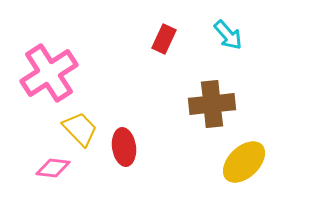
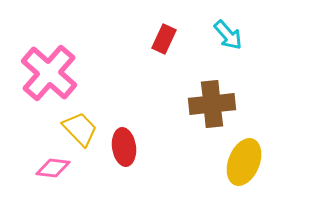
pink cross: rotated 16 degrees counterclockwise
yellow ellipse: rotated 24 degrees counterclockwise
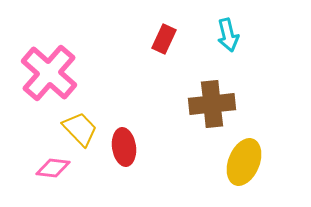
cyan arrow: rotated 28 degrees clockwise
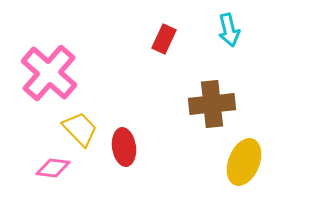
cyan arrow: moved 1 px right, 5 px up
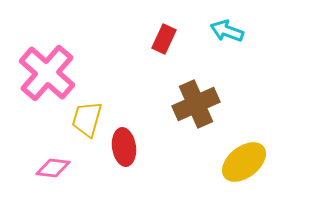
cyan arrow: moved 2 px left, 1 px down; rotated 124 degrees clockwise
pink cross: moved 2 px left
brown cross: moved 16 px left; rotated 18 degrees counterclockwise
yellow trapezoid: moved 7 px right, 10 px up; rotated 120 degrees counterclockwise
yellow ellipse: rotated 30 degrees clockwise
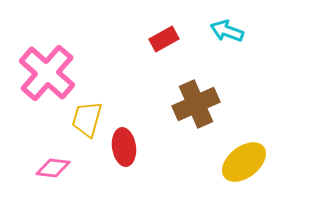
red rectangle: rotated 36 degrees clockwise
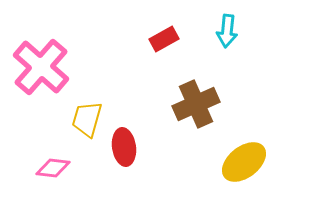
cyan arrow: rotated 104 degrees counterclockwise
pink cross: moved 6 px left, 6 px up
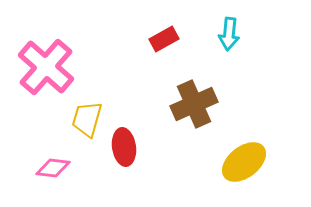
cyan arrow: moved 2 px right, 3 px down
pink cross: moved 5 px right
brown cross: moved 2 px left
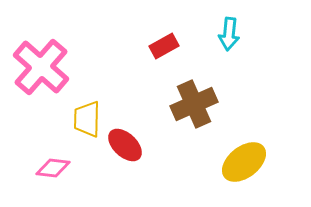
red rectangle: moved 7 px down
pink cross: moved 5 px left
yellow trapezoid: rotated 15 degrees counterclockwise
red ellipse: moved 1 px right, 2 px up; rotated 39 degrees counterclockwise
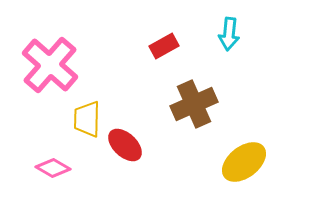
pink cross: moved 9 px right, 2 px up
pink diamond: rotated 24 degrees clockwise
